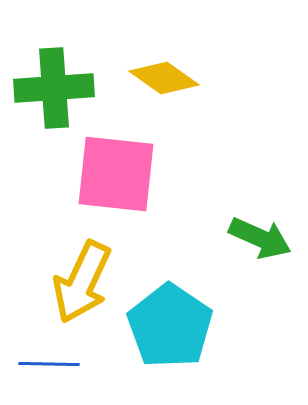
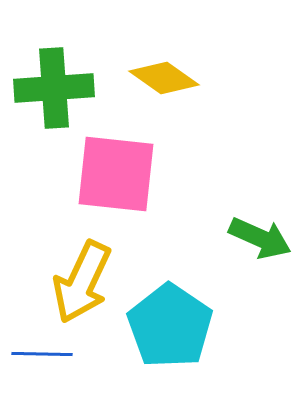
blue line: moved 7 px left, 10 px up
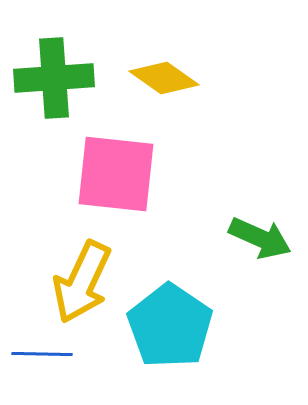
green cross: moved 10 px up
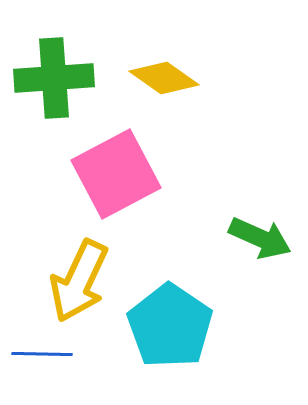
pink square: rotated 34 degrees counterclockwise
yellow arrow: moved 3 px left, 1 px up
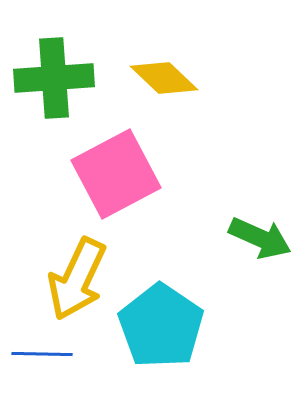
yellow diamond: rotated 8 degrees clockwise
yellow arrow: moved 2 px left, 2 px up
cyan pentagon: moved 9 px left
